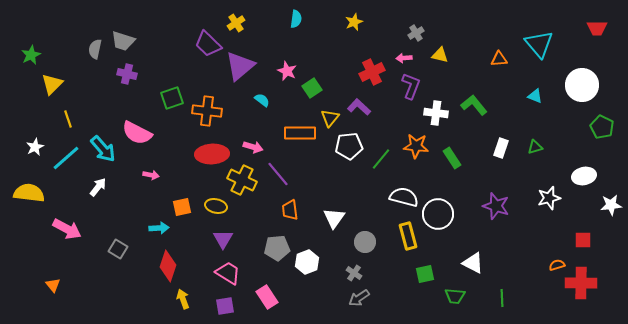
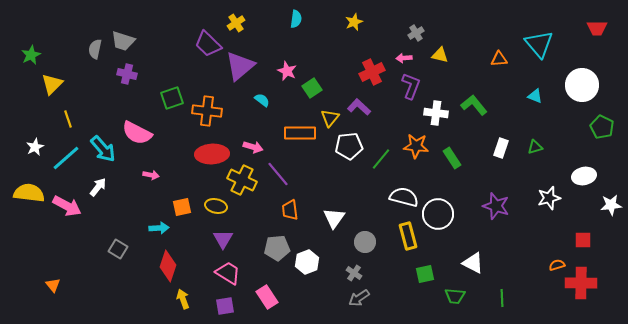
pink arrow at (67, 229): moved 23 px up
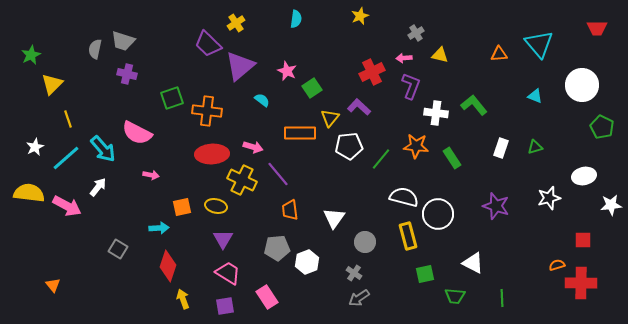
yellow star at (354, 22): moved 6 px right, 6 px up
orange triangle at (499, 59): moved 5 px up
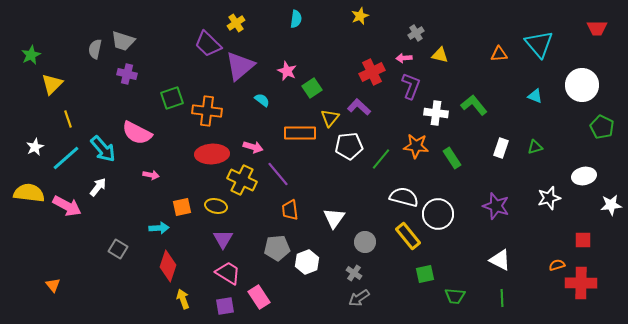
yellow rectangle at (408, 236): rotated 24 degrees counterclockwise
white triangle at (473, 263): moved 27 px right, 3 px up
pink rectangle at (267, 297): moved 8 px left
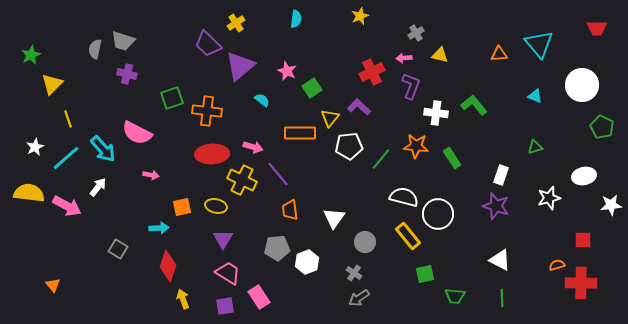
white rectangle at (501, 148): moved 27 px down
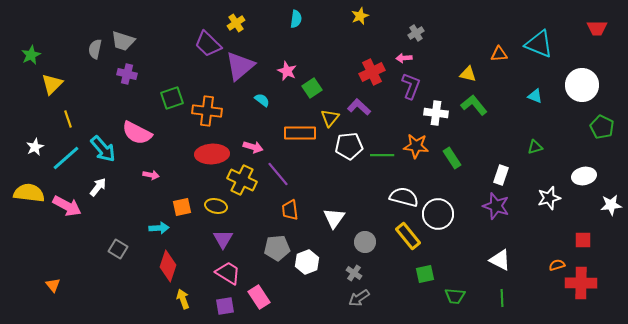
cyan triangle at (539, 44): rotated 28 degrees counterclockwise
yellow triangle at (440, 55): moved 28 px right, 19 px down
green line at (381, 159): moved 1 px right, 4 px up; rotated 50 degrees clockwise
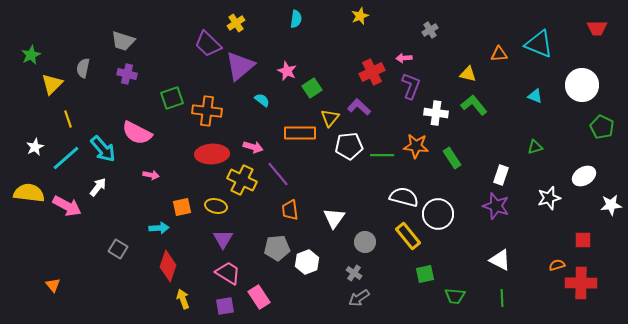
gray cross at (416, 33): moved 14 px right, 3 px up
gray semicircle at (95, 49): moved 12 px left, 19 px down
white ellipse at (584, 176): rotated 20 degrees counterclockwise
